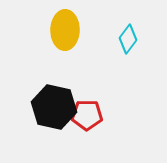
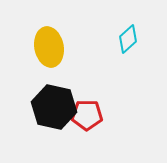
yellow ellipse: moved 16 px left, 17 px down; rotated 12 degrees counterclockwise
cyan diamond: rotated 12 degrees clockwise
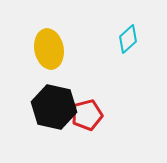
yellow ellipse: moved 2 px down
red pentagon: rotated 16 degrees counterclockwise
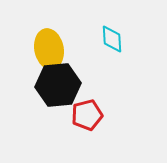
cyan diamond: moved 16 px left; rotated 52 degrees counterclockwise
black hexagon: moved 4 px right, 22 px up; rotated 18 degrees counterclockwise
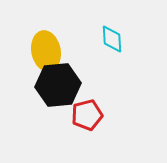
yellow ellipse: moved 3 px left, 2 px down
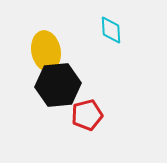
cyan diamond: moved 1 px left, 9 px up
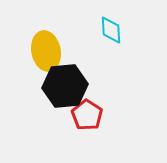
black hexagon: moved 7 px right, 1 px down
red pentagon: rotated 24 degrees counterclockwise
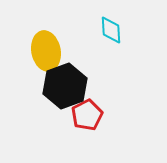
black hexagon: rotated 15 degrees counterclockwise
red pentagon: rotated 12 degrees clockwise
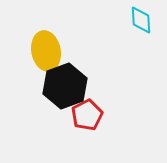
cyan diamond: moved 30 px right, 10 px up
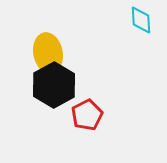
yellow ellipse: moved 2 px right, 2 px down
black hexagon: moved 11 px left, 1 px up; rotated 9 degrees counterclockwise
